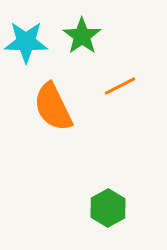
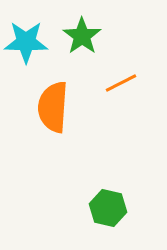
orange line: moved 1 px right, 3 px up
orange semicircle: rotated 30 degrees clockwise
green hexagon: rotated 18 degrees counterclockwise
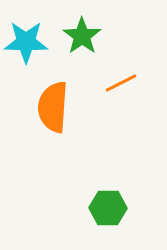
green hexagon: rotated 12 degrees counterclockwise
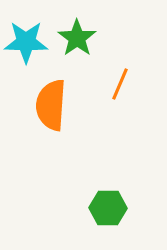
green star: moved 5 px left, 2 px down
orange line: moved 1 px left, 1 px down; rotated 40 degrees counterclockwise
orange semicircle: moved 2 px left, 2 px up
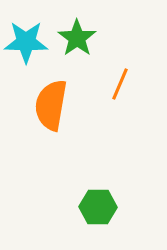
orange semicircle: rotated 6 degrees clockwise
green hexagon: moved 10 px left, 1 px up
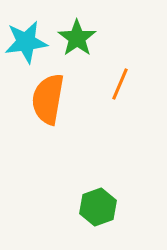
cyan star: rotated 9 degrees counterclockwise
orange semicircle: moved 3 px left, 6 px up
green hexagon: rotated 21 degrees counterclockwise
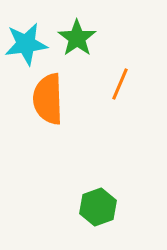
cyan star: moved 2 px down
orange semicircle: rotated 12 degrees counterclockwise
